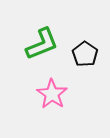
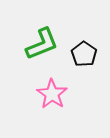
black pentagon: moved 1 px left
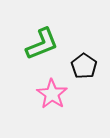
black pentagon: moved 12 px down
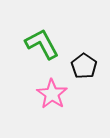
green L-shape: rotated 96 degrees counterclockwise
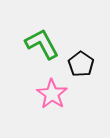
black pentagon: moved 3 px left, 2 px up
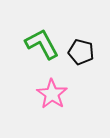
black pentagon: moved 12 px up; rotated 20 degrees counterclockwise
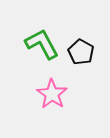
black pentagon: rotated 15 degrees clockwise
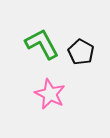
pink star: moved 2 px left; rotated 8 degrees counterclockwise
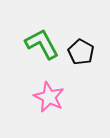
pink star: moved 1 px left, 3 px down
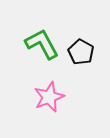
pink star: rotated 24 degrees clockwise
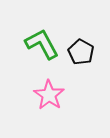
pink star: moved 2 px up; rotated 16 degrees counterclockwise
